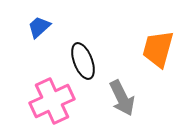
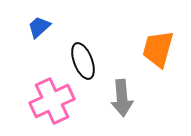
gray arrow: rotated 21 degrees clockwise
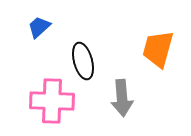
black ellipse: rotated 6 degrees clockwise
pink cross: rotated 27 degrees clockwise
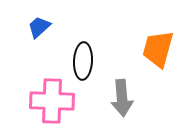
black ellipse: rotated 18 degrees clockwise
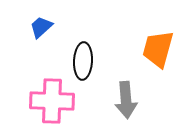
blue trapezoid: moved 2 px right
gray arrow: moved 4 px right, 2 px down
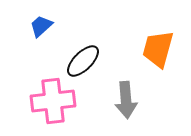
blue trapezoid: moved 1 px up
black ellipse: rotated 42 degrees clockwise
pink cross: moved 1 px right; rotated 9 degrees counterclockwise
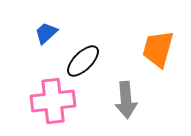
blue trapezoid: moved 5 px right, 7 px down
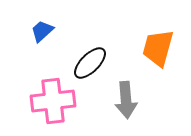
blue trapezoid: moved 4 px left, 2 px up
orange trapezoid: moved 1 px up
black ellipse: moved 7 px right, 2 px down
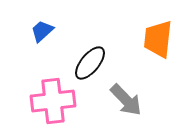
orange trapezoid: moved 9 px up; rotated 9 degrees counterclockwise
black ellipse: rotated 6 degrees counterclockwise
gray arrow: rotated 39 degrees counterclockwise
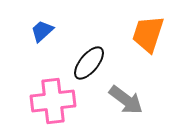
orange trapezoid: moved 10 px left, 5 px up; rotated 12 degrees clockwise
black ellipse: moved 1 px left
gray arrow: rotated 9 degrees counterclockwise
